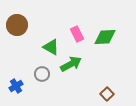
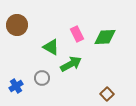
gray circle: moved 4 px down
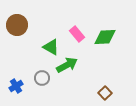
pink rectangle: rotated 14 degrees counterclockwise
green arrow: moved 4 px left, 1 px down
brown square: moved 2 px left, 1 px up
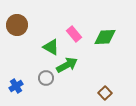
pink rectangle: moved 3 px left
gray circle: moved 4 px right
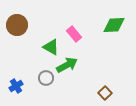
green diamond: moved 9 px right, 12 px up
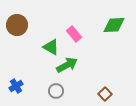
gray circle: moved 10 px right, 13 px down
brown square: moved 1 px down
